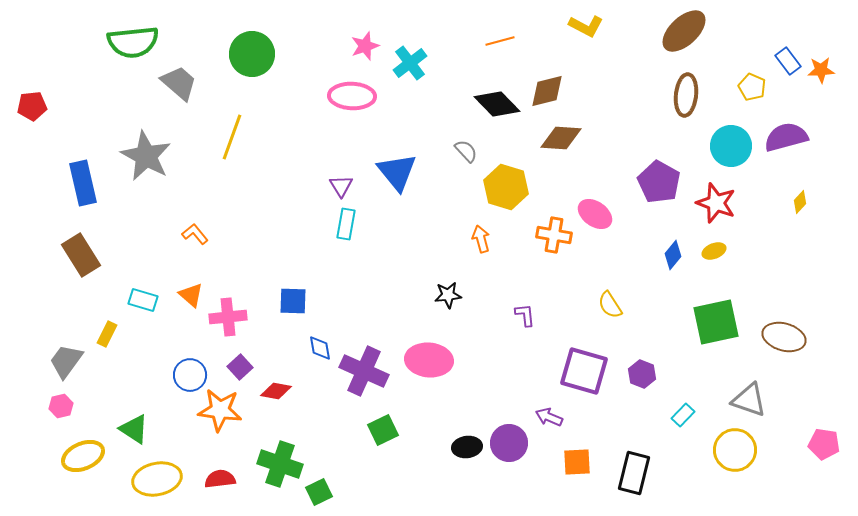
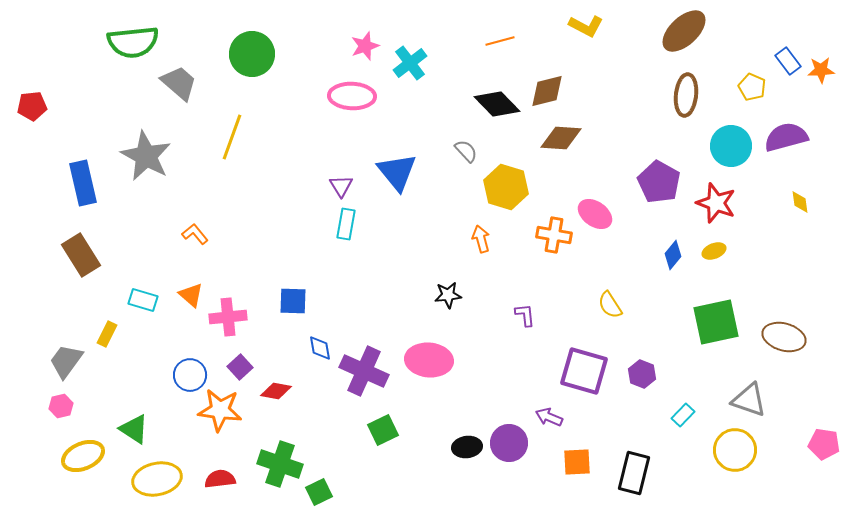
yellow diamond at (800, 202): rotated 50 degrees counterclockwise
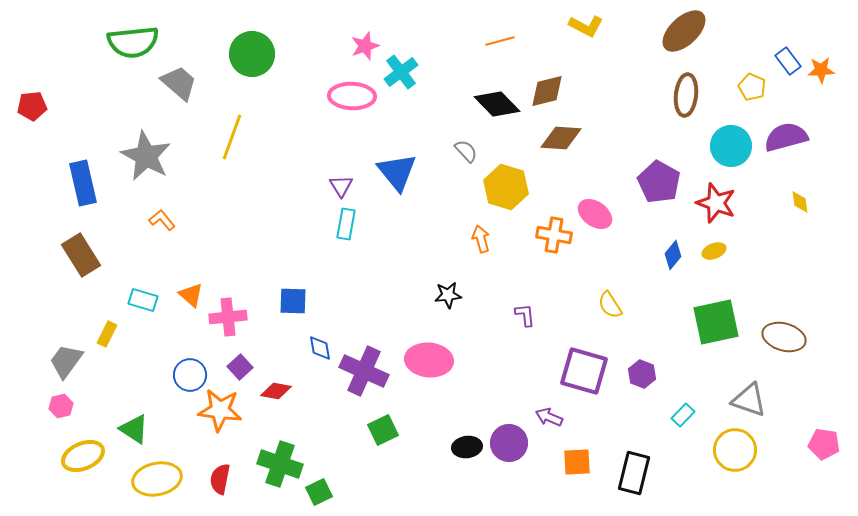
cyan cross at (410, 63): moved 9 px left, 9 px down
orange L-shape at (195, 234): moved 33 px left, 14 px up
red semicircle at (220, 479): rotated 72 degrees counterclockwise
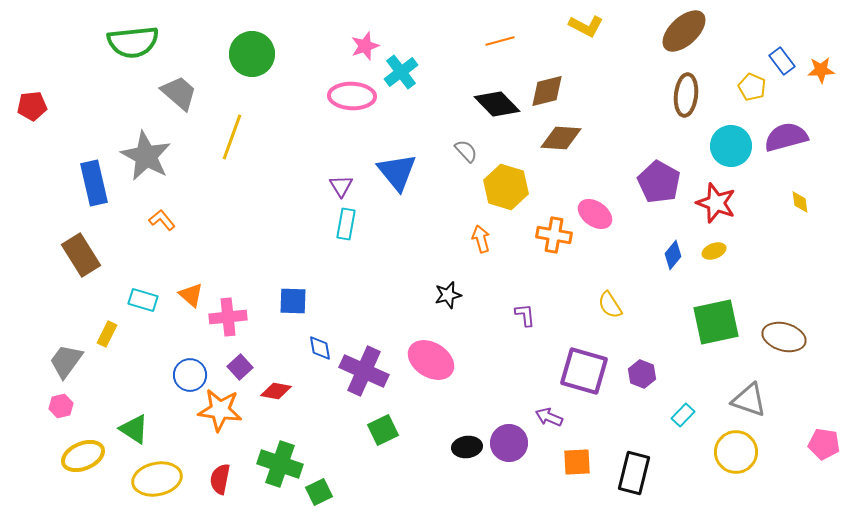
blue rectangle at (788, 61): moved 6 px left
gray trapezoid at (179, 83): moved 10 px down
blue rectangle at (83, 183): moved 11 px right
black star at (448, 295): rotated 8 degrees counterclockwise
pink ellipse at (429, 360): moved 2 px right; rotated 27 degrees clockwise
yellow circle at (735, 450): moved 1 px right, 2 px down
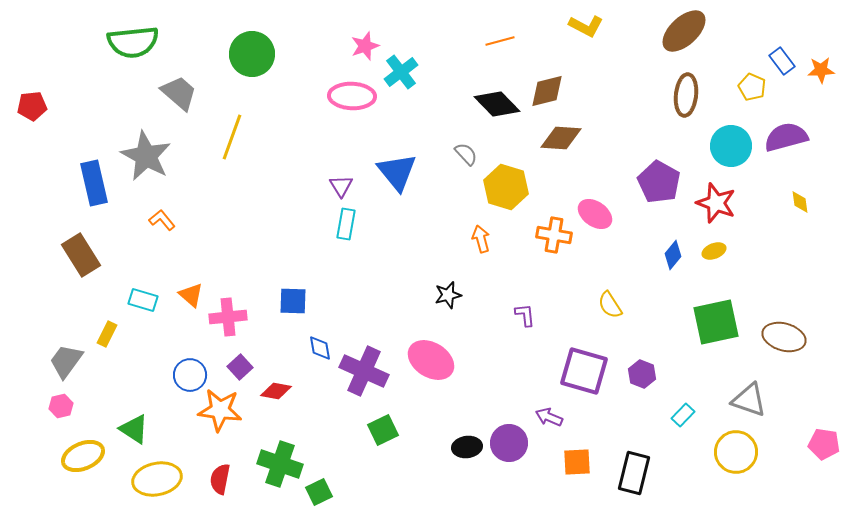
gray semicircle at (466, 151): moved 3 px down
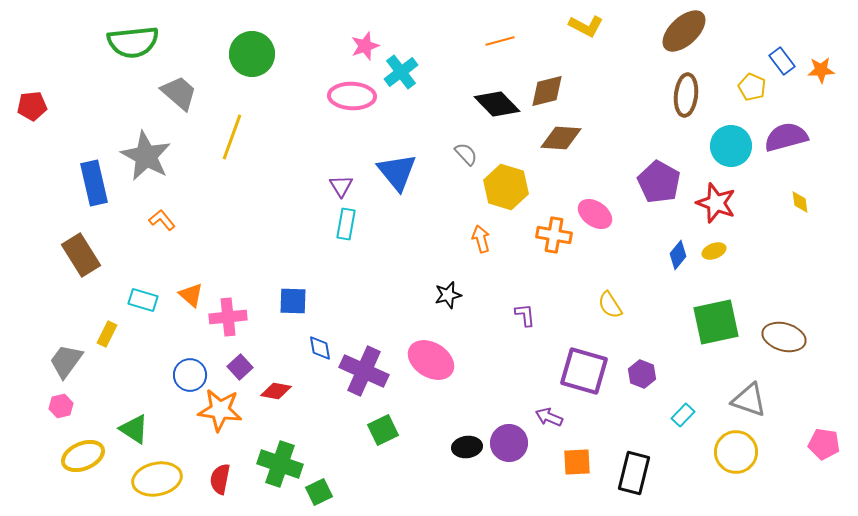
blue diamond at (673, 255): moved 5 px right
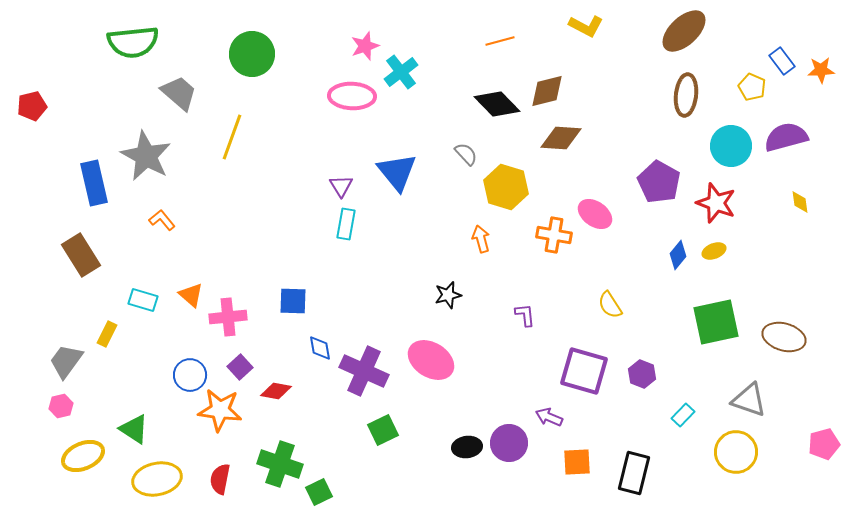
red pentagon at (32, 106): rotated 8 degrees counterclockwise
pink pentagon at (824, 444): rotated 24 degrees counterclockwise
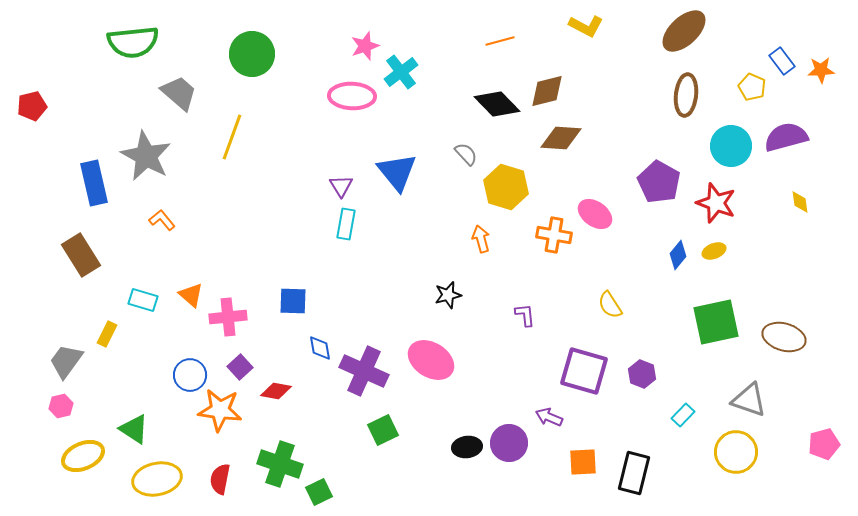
orange square at (577, 462): moved 6 px right
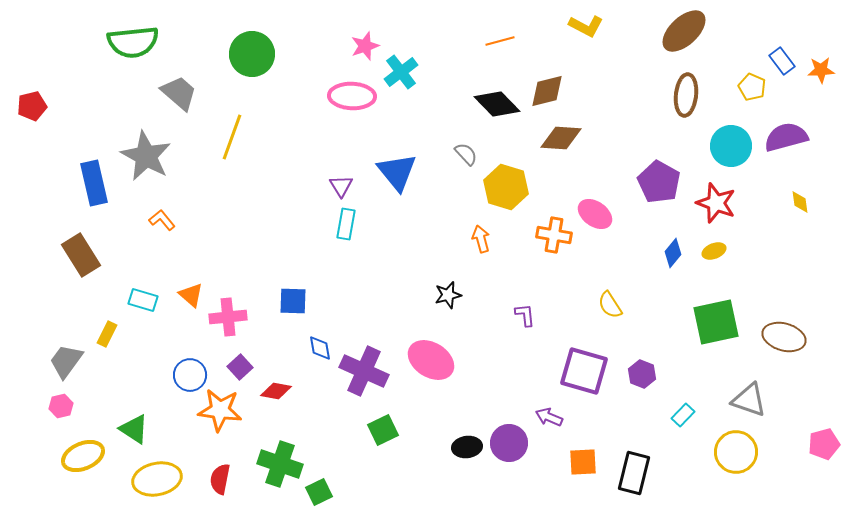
blue diamond at (678, 255): moved 5 px left, 2 px up
